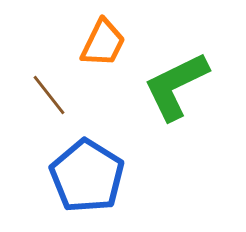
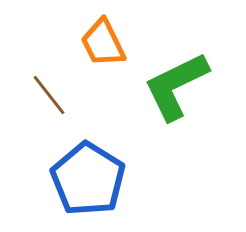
orange trapezoid: rotated 128 degrees clockwise
blue pentagon: moved 1 px right, 3 px down
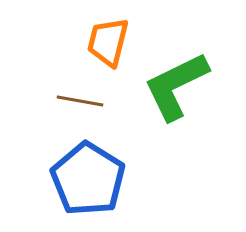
orange trapezoid: moved 5 px right, 1 px up; rotated 40 degrees clockwise
brown line: moved 31 px right, 6 px down; rotated 42 degrees counterclockwise
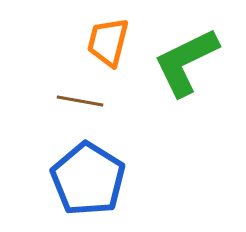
green L-shape: moved 10 px right, 24 px up
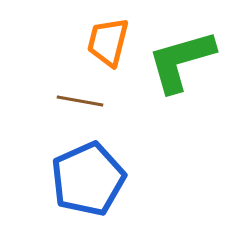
green L-shape: moved 5 px left, 1 px up; rotated 10 degrees clockwise
blue pentagon: rotated 16 degrees clockwise
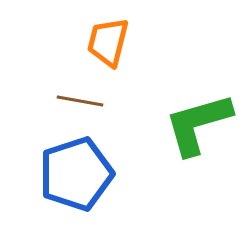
green L-shape: moved 17 px right, 63 px down
blue pentagon: moved 12 px left, 5 px up; rotated 6 degrees clockwise
